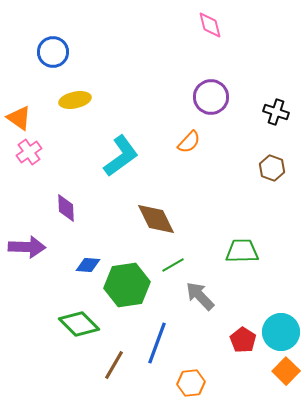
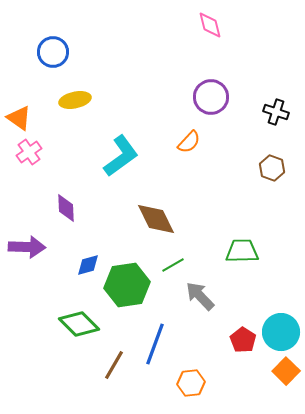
blue diamond: rotated 20 degrees counterclockwise
blue line: moved 2 px left, 1 px down
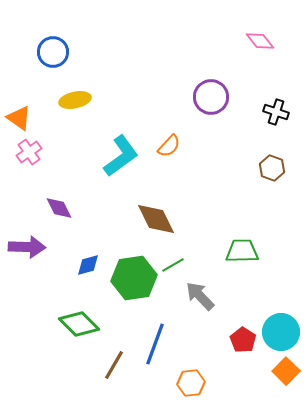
pink diamond: moved 50 px right, 16 px down; rotated 24 degrees counterclockwise
orange semicircle: moved 20 px left, 4 px down
purple diamond: moved 7 px left; rotated 24 degrees counterclockwise
green hexagon: moved 7 px right, 7 px up
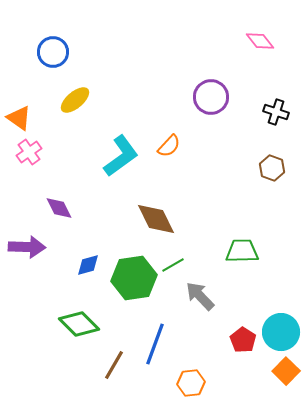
yellow ellipse: rotated 28 degrees counterclockwise
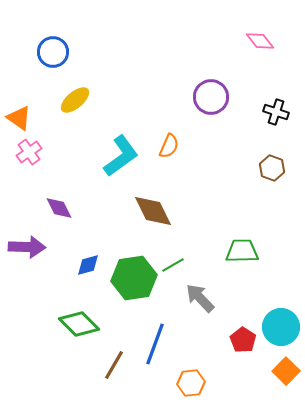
orange semicircle: rotated 20 degrees counterclockwise
brown diamond: moved 3 px left, 8 px up
gray arrow: moved 2 px down
cyan circle: moved 5 px up
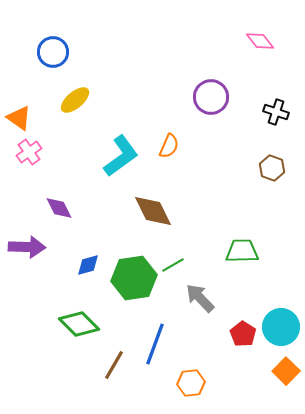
red pentagon: moved 6 px up
